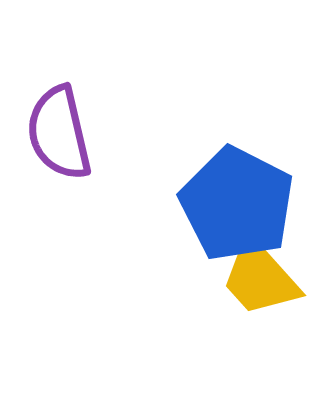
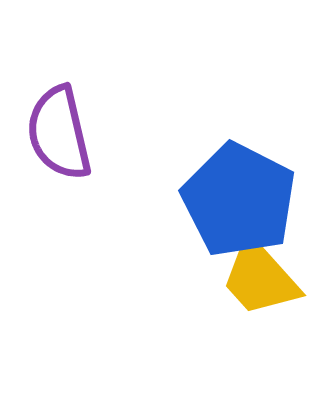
blue pentagon: moved 2 px right, 4 px up
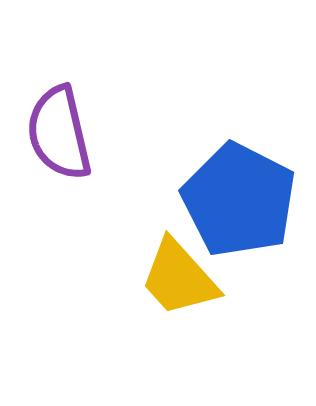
yellow trapezoid: moved 81 px left
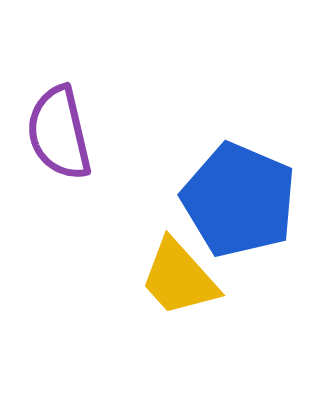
blue pentagon: rotated 4 degrees counterclockwise
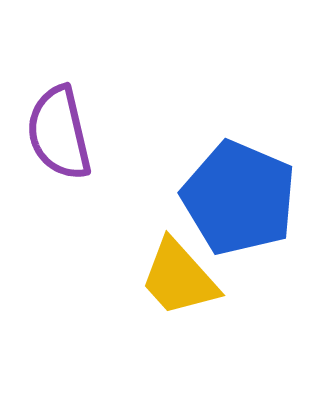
blue pentagon: moved 2 px up
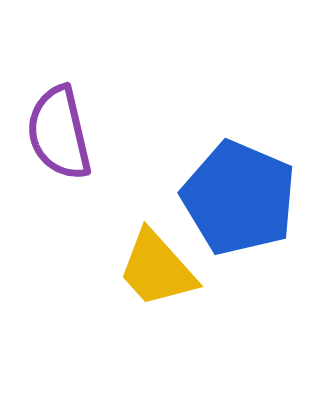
yellow trapezoid: moved 22 px left, 9 px up
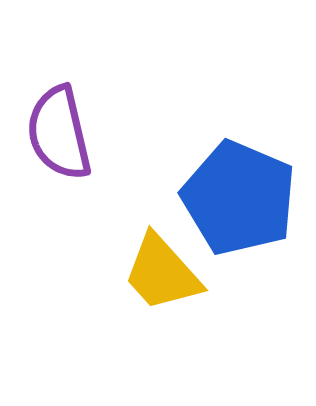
yellow trapezoid: moved 5 px right, 4 px down
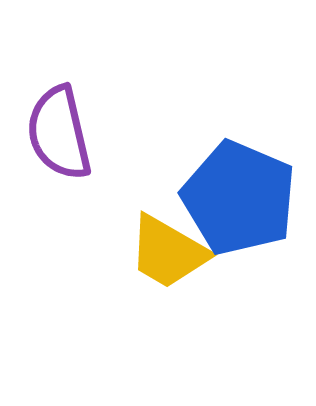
yellow trapezoid: moved 6 px right, 21 px up; rotated 18 degrees counterclockwise
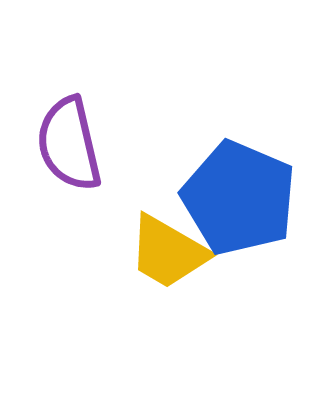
purple semicircle: moved 10 px right, 11 px down
